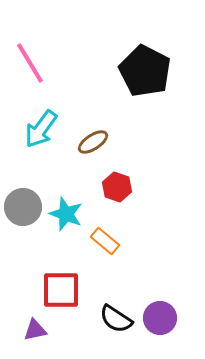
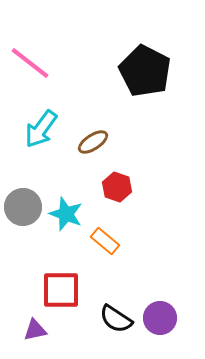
pink line: rotated 21 degrees counterclockwise
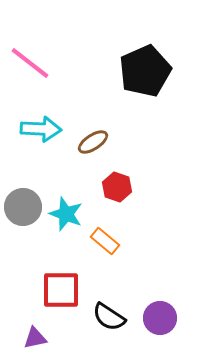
black pentagon: rotated 21 degrees clockwise
cyan arrow: rotated 123 degrees counterclockwise
black semicircle: moved 7 px left, 2 px up
purple triangle: moved 8 px down
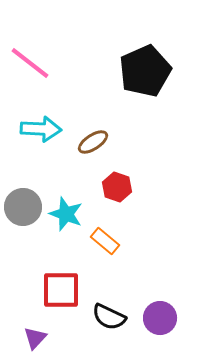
black semicircle: rotated 8 degrees counterclockwise
purple triangle: rotated 35 degrees counterclockwise
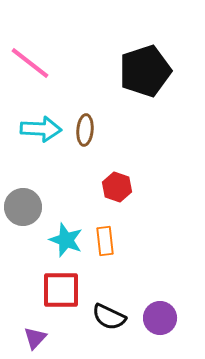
black pentagon: rotated 6 degrees clockwise
brown ellipse: moved 8 px left, 12 px up; rotated 52 degrees counterclockwise
cyan star: moved 26 px down
orange rectangle: rotated 44 degrees clockwise
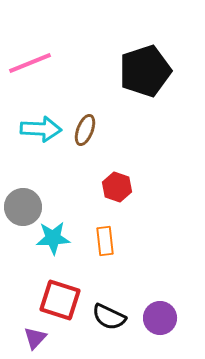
pink line: rotated 60 degrees counterclockwise
brown ellipse: rotated 16 degrees clockwise
cyan star: moved 13 px left, 2 px up; rotated 24 degrees counterclockwise
red square: moved 1 px left, 10 px down; rotated 18 degrees clockwise
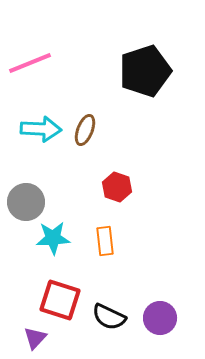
gray circle: moved 3 px right, 5 px up
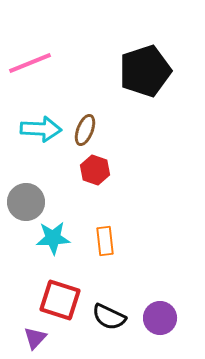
red hexagon: moved 22 px left, 17 px up
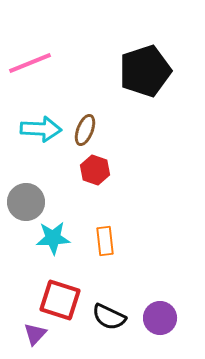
purple triangle: moved 4 px up
